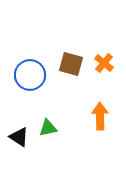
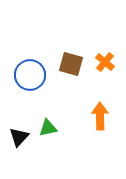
orange cross: moved 1 px right, 1 px up
black triangle: rotated 40 degrees clockwise
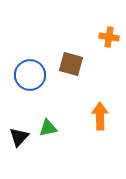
orange cross: moved 4 px right, 25 px up; rotated 30 degrees counterclockwise
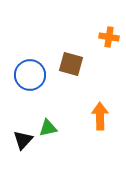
black triangle: moved 4 px right, 3 px down
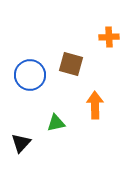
orange cross: rotated 12 degrees counterclockwise
orange arrow: moved 5 px left, 11 px up
green triangle: moved 8 px right, 5 px up
black triangle: moved 2 px left, 3 px down
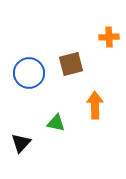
brown square: rotated 30 degrees counterclockwise
blue circle: moved 1 px left, 2 px up
green triangle: rotated 24 degrees clockwise
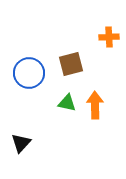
green triangle: moved 11 px right, 20 px up
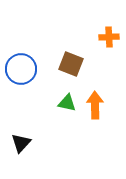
brown square: rotated 35 degrees clockwise
blue circle: moved 8 px left, 4 px up
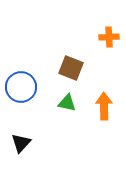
brown square: moved 4 px down
blue circle: moved 18 px down
orange arrow: moved 9 px right, 1 px down
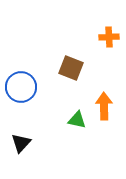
green triangle: moved 10 px right, 17 px down
